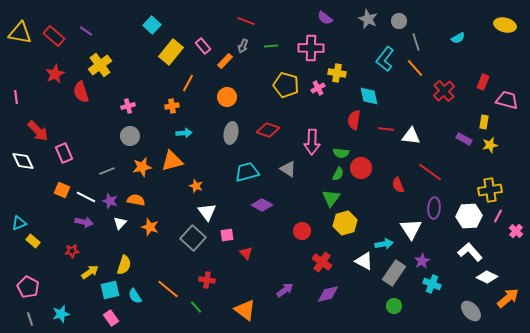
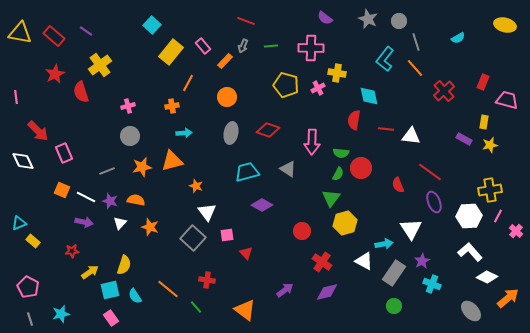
purple ellipse at (434, 208): moved 6 px up; rotated 25 degrees counterclockwise
purple diamond at (328, 294): moved 1 px left, 2 px up
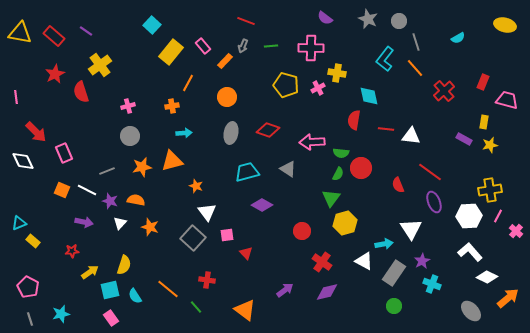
red arrow at (38, 131): moved 2 px left, 1 px down
pink arrow at (312, 142): rotated 85 degrees clockwise
white line at (86, 197): moved 1 px right, 7 px up
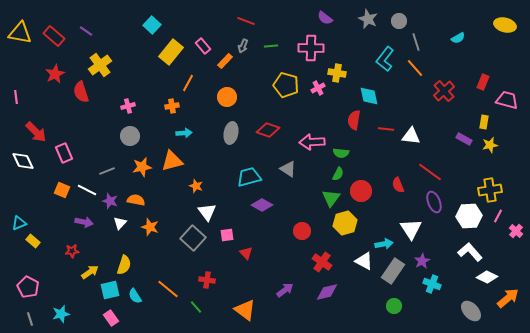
red circle at (361, 168): moved 23 px down
cyan trapezoid at (247, 172): moved 2 px right, 5 px down
gray rectangle at (394, 273): moved 1 px left, 2 px up
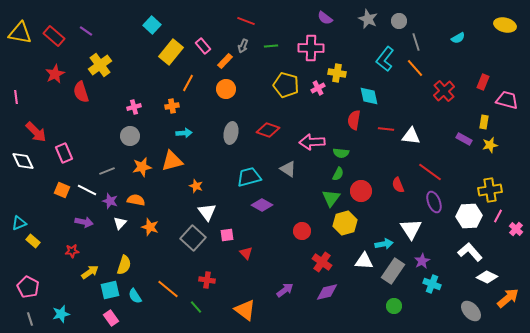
orange circle at (227, 97): moved 1 px left, 8 px up
pink cross at (128, 106): moved 6 px right, 1 px down
pink cross at (516, 231): moved 2 px up
white triangle at (364, 261): rotated 24 degrees counterclockwise
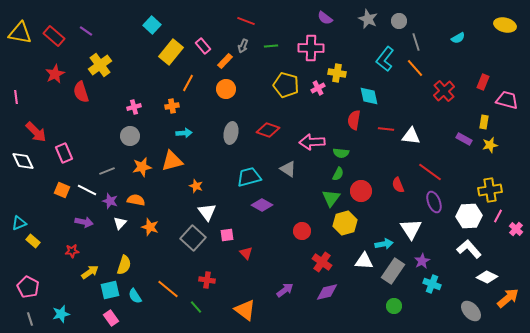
white L-shape at (470, 252): moved 1 px left, 3 px up
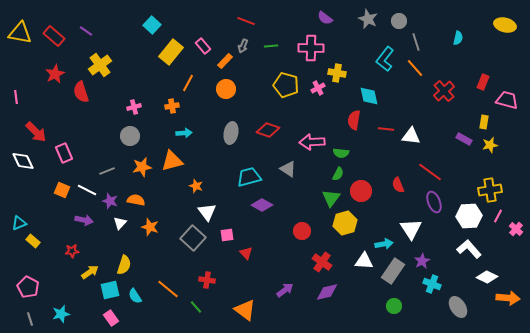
cyan semicircle at (458, 38): rotated 48 degrees counterclockwise
purple arrow at (84, 222): moved 2 px up
orange arrow at (508, 298): rotated 45 degrees clockwise
gray ellipse at (471, 311): moved 13 px left, 4 px up; rotated 10 degrees clockwise
